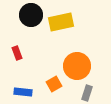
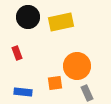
black circle: moved 3 px left, 2 px down
orange square: moved 1 px right, 1 px up; rotated 21 degrees clockwise
gray rectangle: rotated 42 degrees counterclockwise
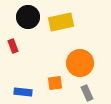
red rectangle: moved 4 px left, 7 px up
orange circle: moved 3 px right, 3 px up
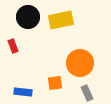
yellow rectangle: moved 2 px up
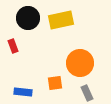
black circle: moved 1 px down
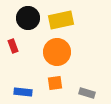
orange circle: moved 23 px left, 11 px up
gray rectangle: rotated 49 degrees counterclockwise
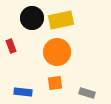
black circle: moved 4 px right
red rectangle: moved 2 px left
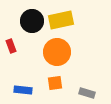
black circle: moved 3 px down
blue rectangle: moved 2 px up
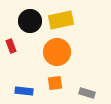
black circle: moved 2 px left
blue rectangle: moved 1 px right, 1 px down
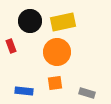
yellow rectangle: moved 2 px right, 2 px down
